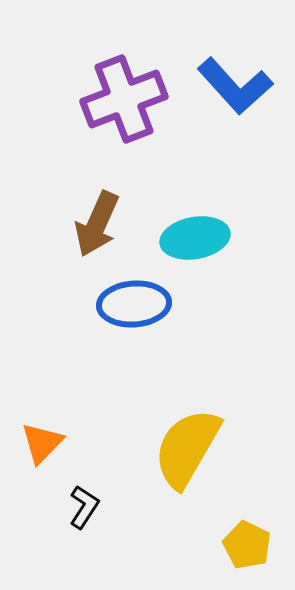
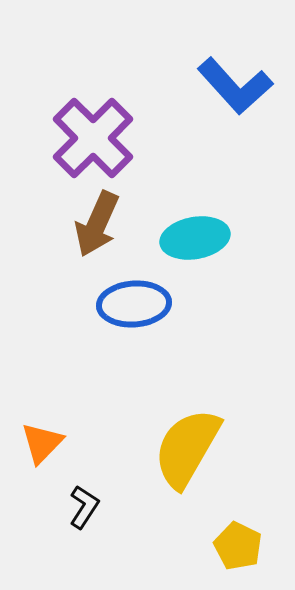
purple cross: moved 31 px left, 39 px down; rotated 24 degrees counterclockwise
yellow pentagon: moved 9 px left, 1 px down
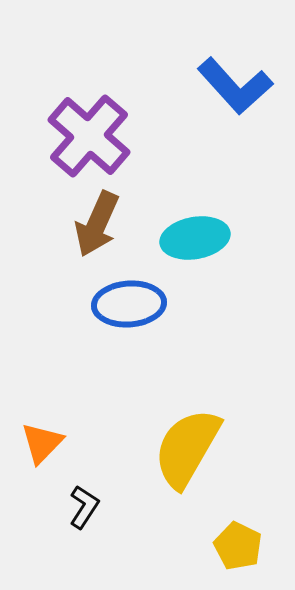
purple cross: moved 4 px left, 2 px up; rotated 4 degrees counterclockwise
blue ellipse: moved 5 px left
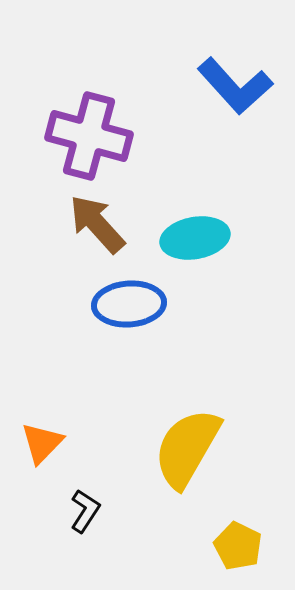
purple cross: rotated 26 degrees counterclockwise
brown arrow: rotated 114 degrees clockwise
black L-shape: moved 1 px right, 4 px down
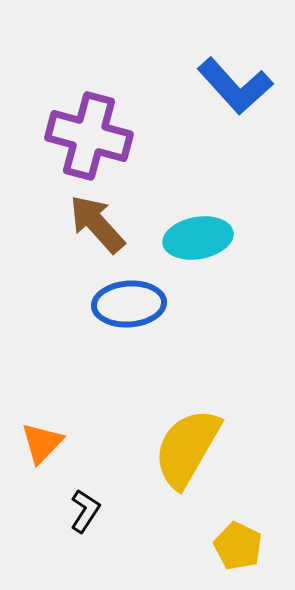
cyan ellipse: moved 3 px right
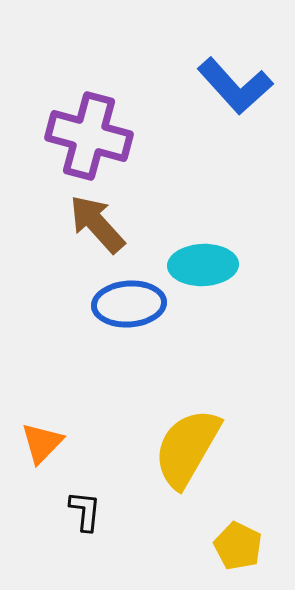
cyan ellipse: moved 5 px right, 27 px down; rotated 8 degrees clockwise
black L-shape: rotated 27 degrees counterclockwise
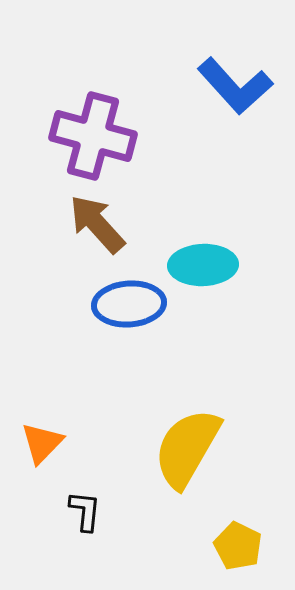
purple cross: moved 4 px right
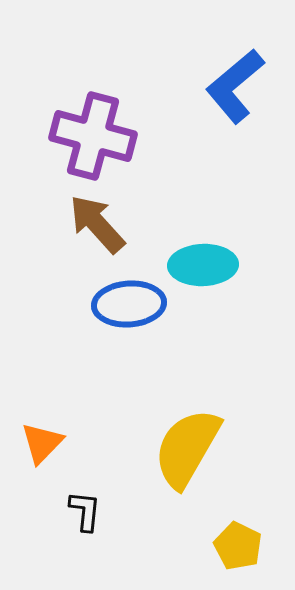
blue L-shape: rotated 92 degrees clockwise
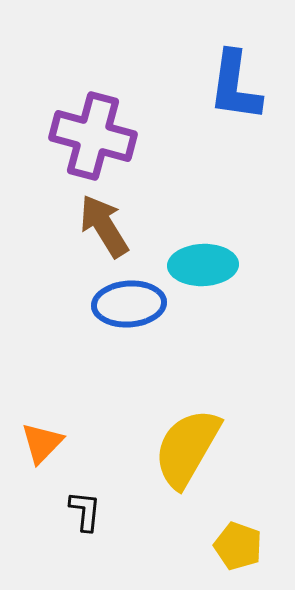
blue L-shape: rotated 42 degrees counterclockwise
brown arrow: moved 7 px right, 2 px down; rotated 10 degrees clockwise
yellow pentagon: rotated 6 degrees counterclockwise
